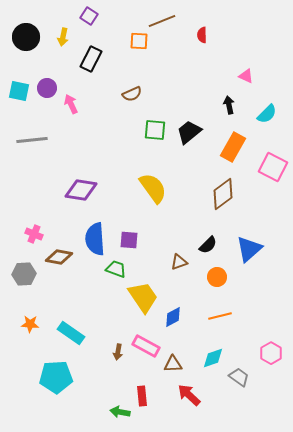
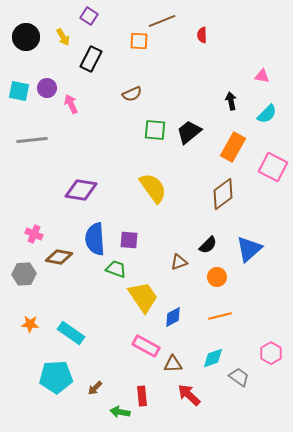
yellow arrow at (63, 37): rotated 42 degrees counterclockwise
pink triangle at (246, 76): moved 16 px right; rotated 14 degrees counterclockwise
black arrow at (229, 105): moved 2 px right, 4 px up
brown arrow at (118, 352): moved 23 px left, 36 px down; rotated 35 degrees clockwise
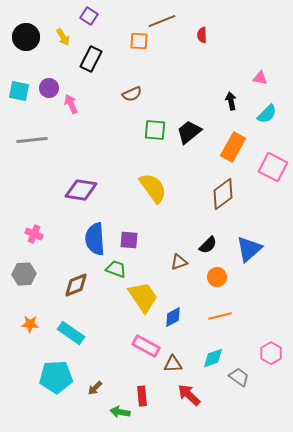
pink triangle at (262, 76): moved 2 px left, 2 px down
purple circle at (47, 88): moved 2 px right
brown diamond at (59, 257): moved 17 px right, 28 px down; rotated 32 degrees counterclockwise
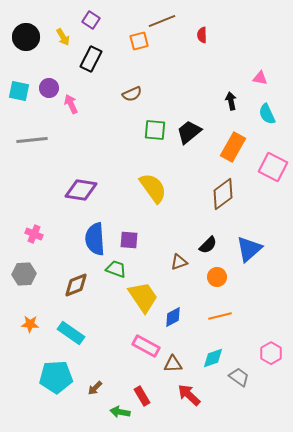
purple square at (89, 16): moved 2 px right, 4 px down
orange square at (139, 41): rotated 18 degrees counterclockwise
cyan semicircle at (267, 114): rotated 110 degrees clockwise
red rectangle at (142, 396): rotated 24 degrees counterclockwise
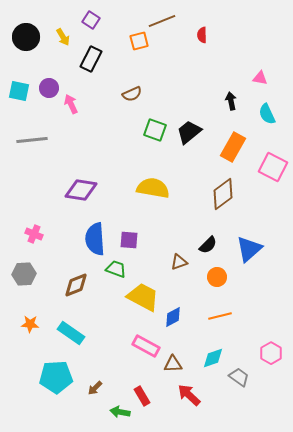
green square at (155, 130): rotated 15 degrees clockwise
yellow semicircle at (153, 188): rotated 44 degrees counterclockwise
yellow trapezoid at (143, 297): rotated 28 degrees counterclockwise
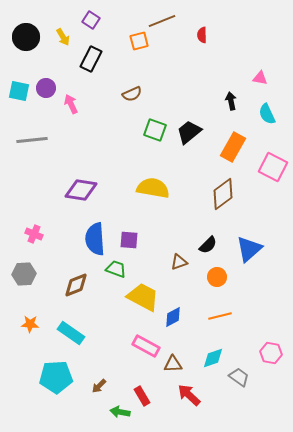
purple circle at (49, 88): moved 3 px left
pink hexagon at (271, 353): rotated 20 degrees counterclockwise
brown arrow at (95, 388): moved 4 px right, 2 px up
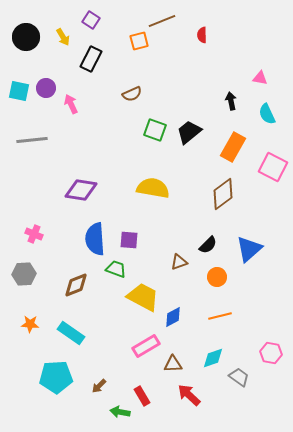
pink rectangle at (146, 346): rotated 60 degrees counterclockwise
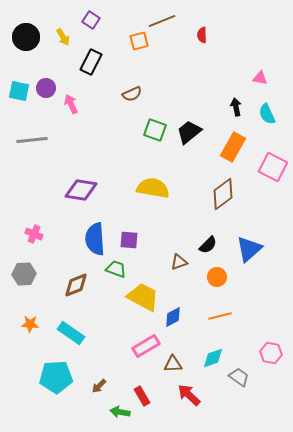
black rectangle at (91, 59): moved 3 px down
black arrow at (231, 101): moved 5 px right, 6 px down
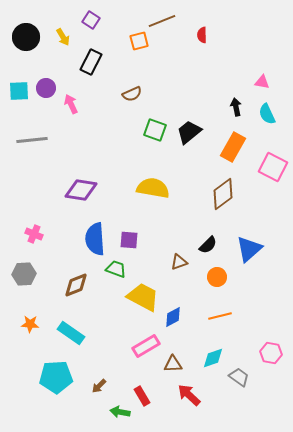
pink triangle at (260, 78): moved 2 px right, 4 px down
cyan square at (19, 91): rotated 15 degrees counterclockwise
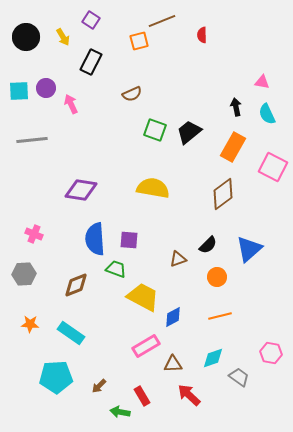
brown triangle at (179, 262): moved 1 px left, 3 px up
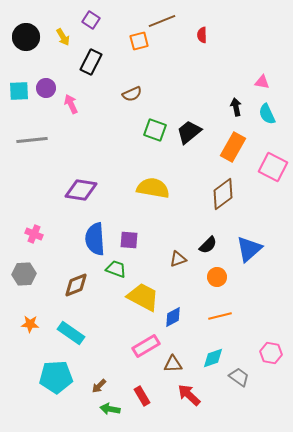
green arrow at (120, 412): moved 10 px left, 3 px up
